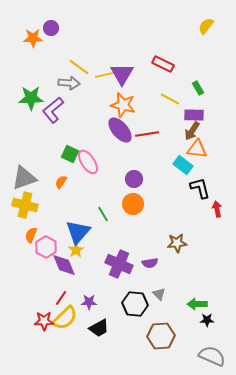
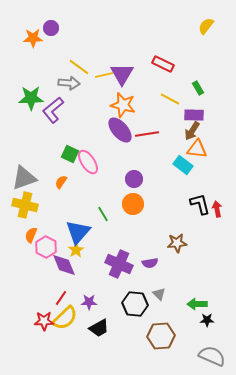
black L-shape at (200, 188): moved 16 px down
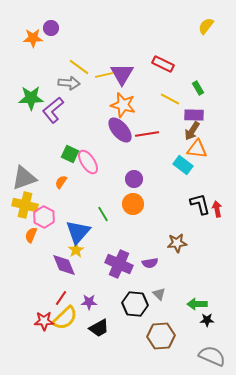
pink hexagon at (46, 247): moved 2 px left, 30 px up
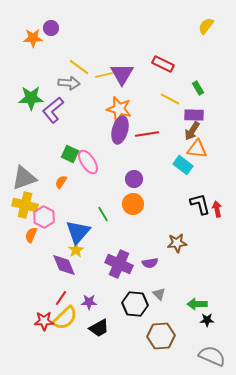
orange star at (123, 105): moved 4 px left, 4 px down
purple ellipse at (120, 130): rotated 56 degrees clockwise
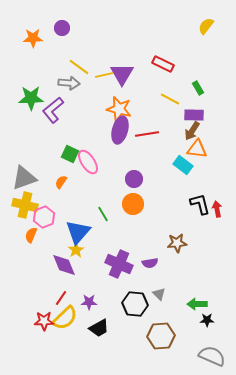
purple circle at (51, 28): moved 11 px right
pink hexagon at (44, 217): rotated 10 degrees clockwise
